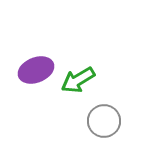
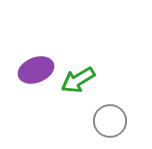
gray circle: moved 6 px right
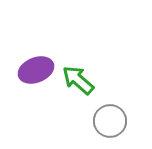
green arrow: rotated 72 degrees clockwise
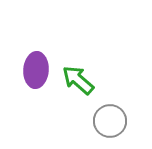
purple ellipse: rotated 64 degrees counterclockwise
